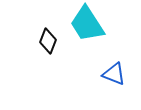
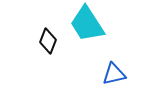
blue triangle: rotated 35 degrees counterclockwise
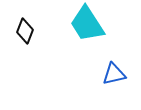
black diamond: moved 23 px left, 10 px up
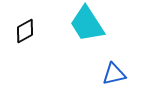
black diamond: rotated 40 degrees clockwise
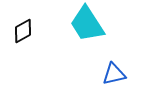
black diamond: moved 2 px left
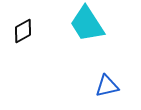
blue triangle: moved 7 px left, 12 px down
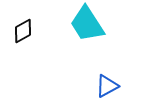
blue triangle: rotated 15 degrees counterclockwise
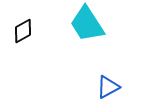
blue triangle: moved 1 px right, 1 px down
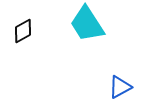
blue triangle: moved 12 px right
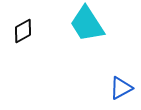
blue triangle: moved 1 px right, 1 px down
